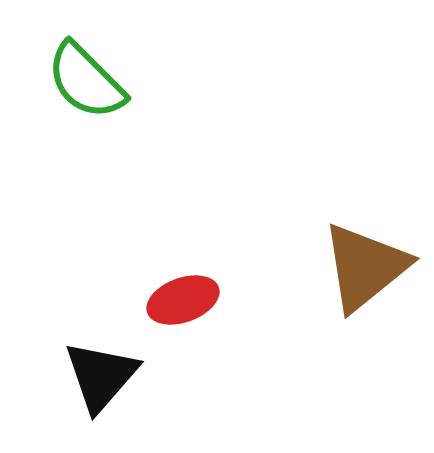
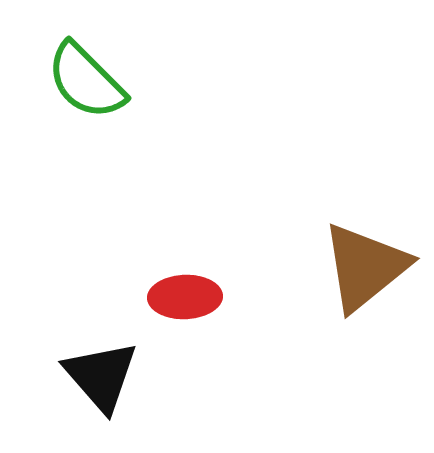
red ellipse: moved 2 px right, 3 px up; rotated 18 degrees clockwise
black triangle: rotated 22 degrees counterclockwise
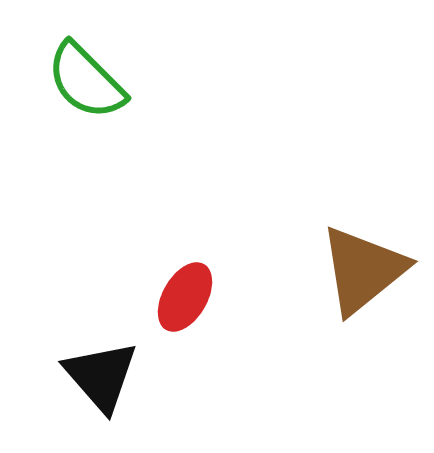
brown triangle: moved 2 px left, 3 px down
red ellipse: rotated 58 degrees counterclockwise
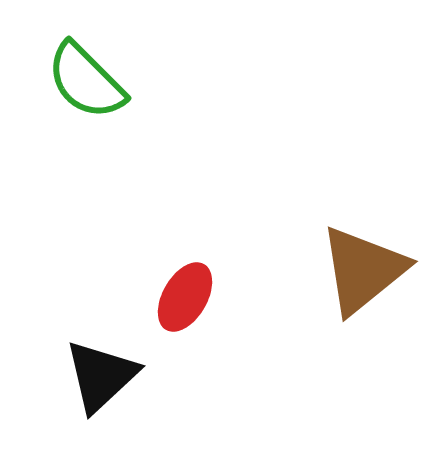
black triangle: rotated 28 degrees clockwise
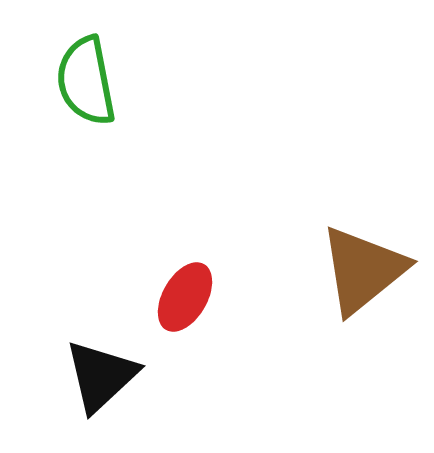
green semicircle: rotated 34 degrees clockwise
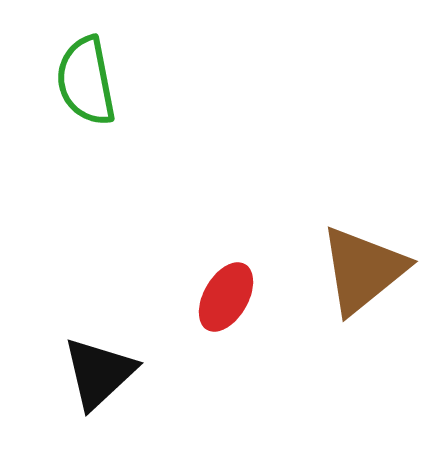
red ellipse: moved 41 px right
black triangle: moved 2 px left, 3 px up
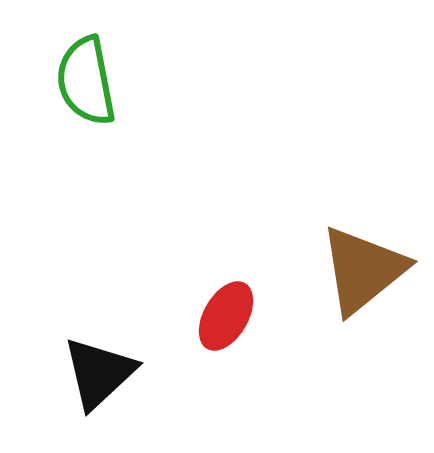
red ellipse: moved 19 px down
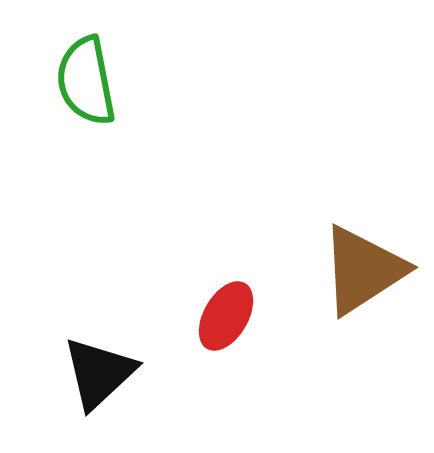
brown triangle: rotated 6 degrees clockwise
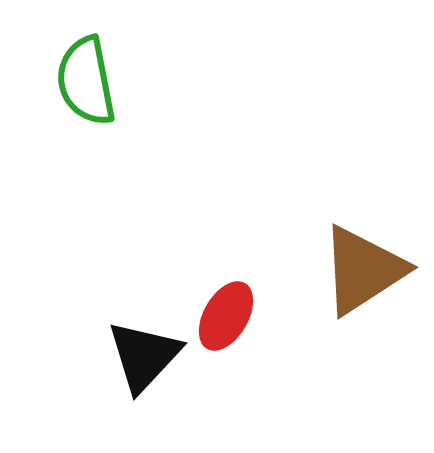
black triangle: moved 45 px right, 17 px up; rotated 4 degrees counterclockwise
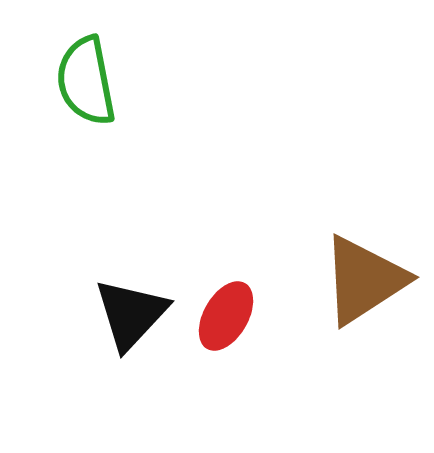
brown triangle: moved 1 px right, 10 px down
black triangle: moved 13 px left, 42 px up
